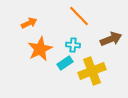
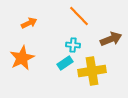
orange star: moved 18 px left, 9 px down
yellow cross: rotated 12 degrees clockwise
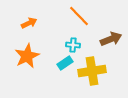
orange star: moved 5 px right, 2 px up
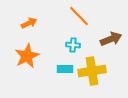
cyan rectangle: moved 6 px down; rotated 35 degrees clockwise
